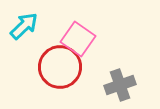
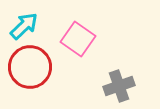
red circle: moved 30 px left
gray cross: moved 1 px left, 1 px down
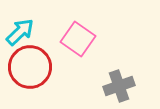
cyan arrow: moved 4 px left, 6 px down
